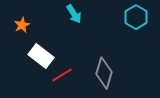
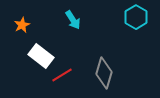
cyan arrow: moved 1 px left, 6 px down
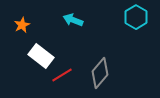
cyan arrow: rotated 144 degrees clockwise
gray diamond: moved 4 px left; rotated 24 degrees clockwise
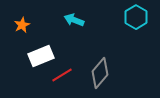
cyan arrow: moved 1 px right
white rectangle: rotated 60 degrees counterclockwise
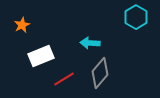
cyan arrow: moved 16 px right, 23 px down; rotated 18 degrees counterclockwise
red line: moved 2 px right, 4 px down
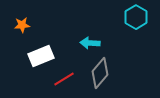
orange star: rotated 21 degrees clockwise
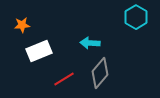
white rectangle: moved 2 px left, 5 px up
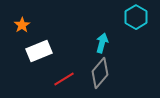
orange star: rotated 28 degrees counterclockwise
cyan arrow: moved 12 px right; rotated 102 degrees clockwise
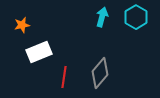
orange star: rotated 21 degrees clockwise
cyan arrow: moved 26 px up
white rectangle: moved 1 px down
red line: moved 2 px up; rotated 50 degrees counterclockwise
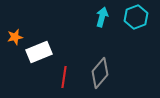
cyan hexagon: rotated 10 degrees clockwise
orange star: moved 7 px left, 12 px down
